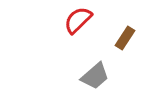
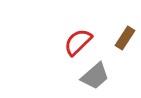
red semicircle: moved 22 px down
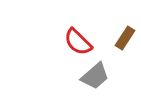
red semicircle: rotated 92 degrees counterclockwise
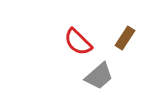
gray trapezoid: moved 4 px right
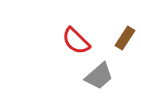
red semicircle: moved 2 px left, 1 px up
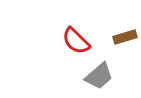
brown rectangle: moved 1 px up; rotated 40 degrees clockwise
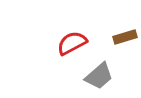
red semicircle: moved 4 px left, 2 px down; rotated 108 degrees clockwise
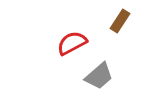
brown rectangle: moved 5 px left, 16 px up; rotated 40 degrees counterclockwise
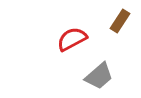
red semicircle: moved 4 px up
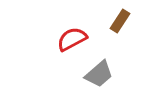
gray trapezoid: moved 2 px up
